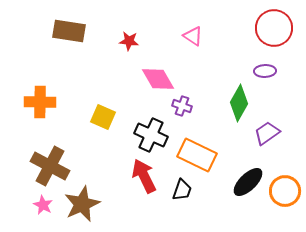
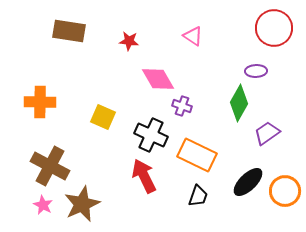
purple ellipse: moved 9 px left
black trapezoid: moved 16 px right, 6 px down
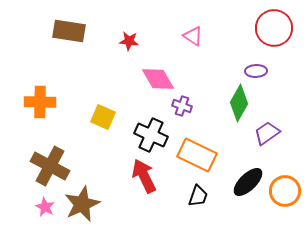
pink star: moved 2 px right, 2 px down
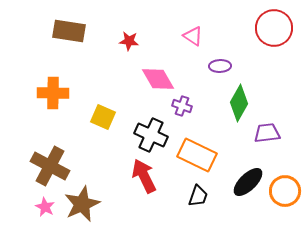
purple ellipse: moved 36 px left, 5 px up
orange cross: moved 13 px right, 9 px up
purple trapezoid: rotated 28 degrees clockwise
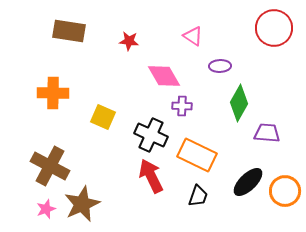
pink diamond: moved 6 px right, 3 px up
purple cross: rotated 18 degrees counterclockwise
purple trapezoid: rotated 12 degrees clockwise
red arrow: moved 7 px right
pink star: moved 1 px right, 2 px down; rotated 24 degrees clockwise
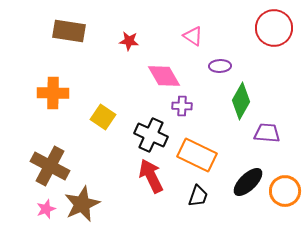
green diamond: moved 2 px right, 2 px up
yellow square: rotated 10 degrees clockwise
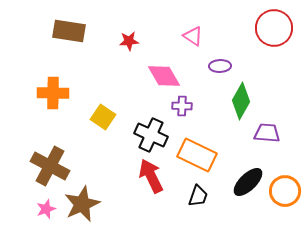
red star: rotated 12 degrees counterclockwise
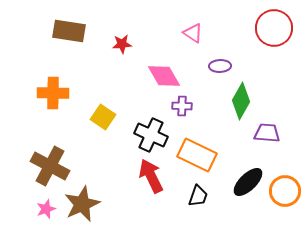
pink triangle: moved 3 px up
red star: moved 7 px left, 3 px down
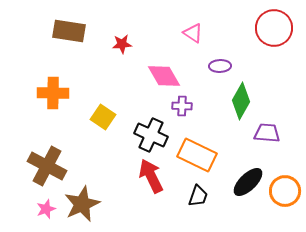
brown cross: moved 3 px left
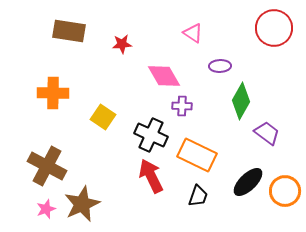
purple trapezoid: rotated 32 degrees clockwise
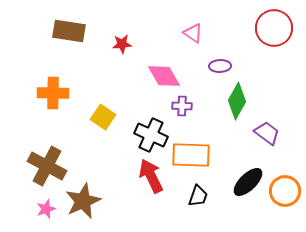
green diamond: moved 4 px left
orange rectangle: moved 6 px left; rotated 24 degrees counterclockwise
brown star: moved 1 px right, 3 px up
